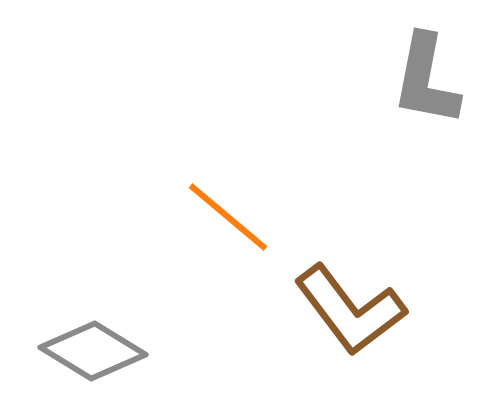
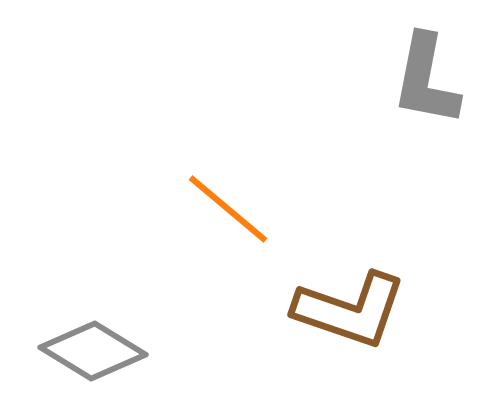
orange line: moved 8 px up
brown L-shape: rotated 34 degrees counterclockwise
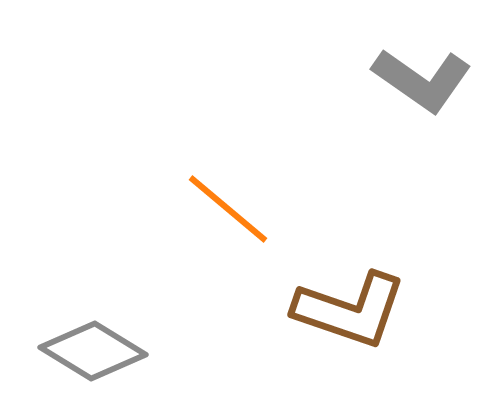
gray L-shape: moved 4 px left; rotated 66 degrees counterclockwise
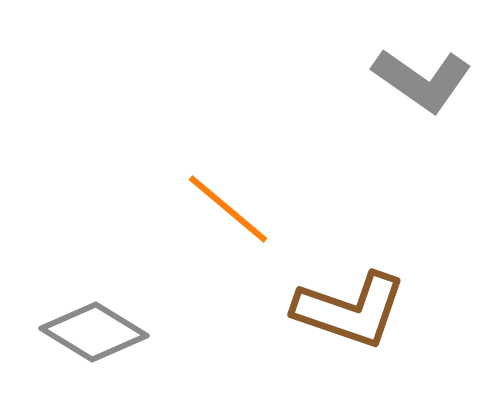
gray diamond: moved 1 px right, 19 px up
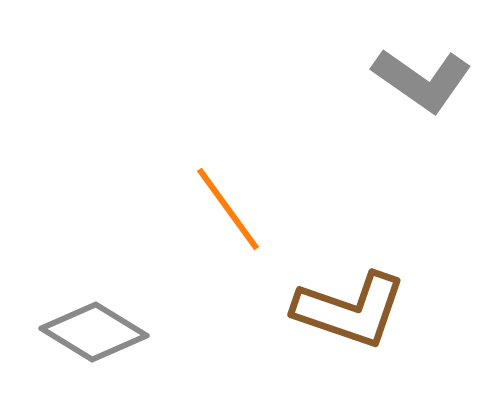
orange line: rotated 14 degrees clockwise
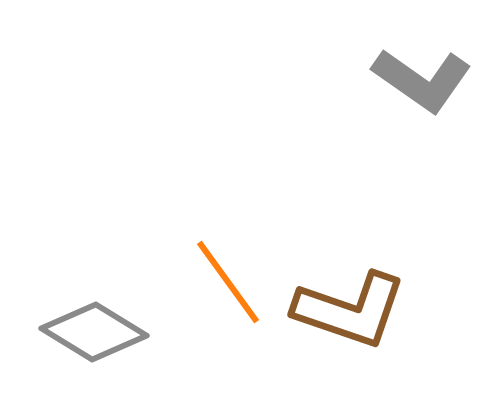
orange line: moved 73 px down
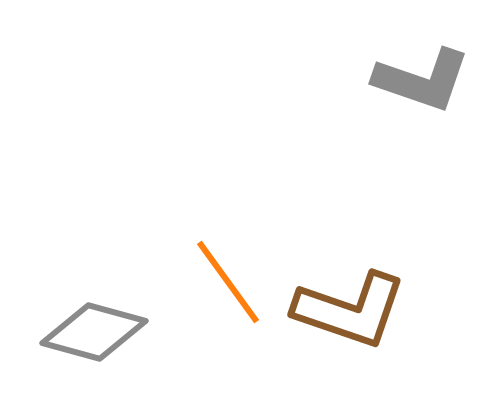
gray L-shape: rotated 16 degrees counterclockwise
gray diamond: rotated 16 degrees counterclockwise
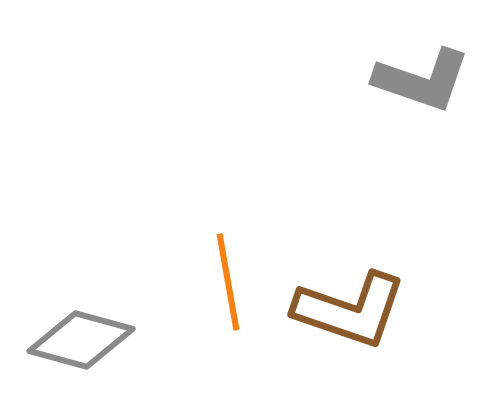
orange line: rotated 26 degrees clockwise
gray diamond: moved 13 px left, 8 px down
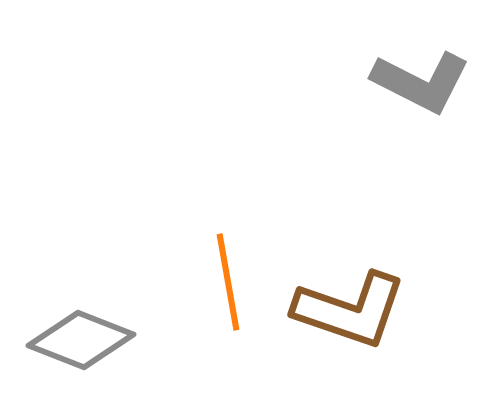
gray L-shape: moved 1 px left, 2 px down; rotated 8 degrees clockwise
gray diamond: rotated 6 degrees clockwise
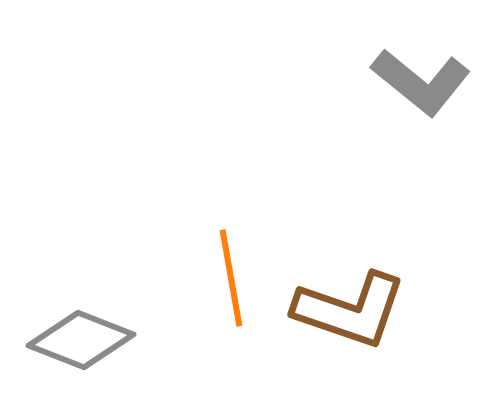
gray L-shape: rotated 12 degrees clockwise
orange line: moved 3 px right, 4 px up
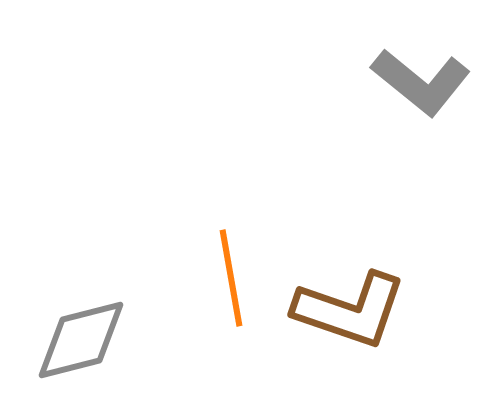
gray diamond: rotated 36 degrees counterclockwise
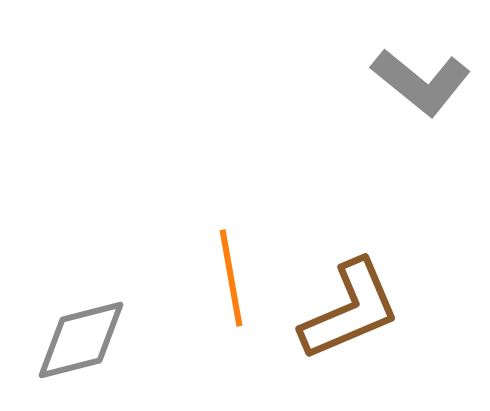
brown L-shape: rotated 42 degrees counterclockwise
